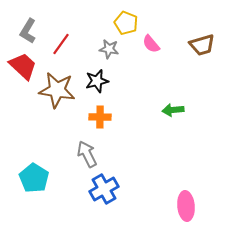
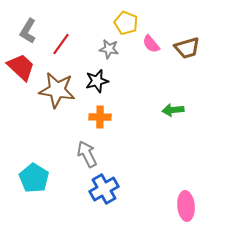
brown trapezoid: moved 15 px left, 3 px down
red trapezoid: moved 2 px left, 1 px down
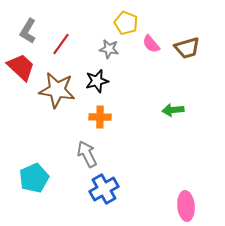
cyan pentagon: rotated 16 degrees clockwise
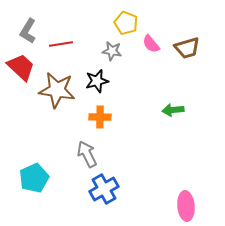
red line: rotated 45 degrees clockwise
gray star: moved 3 px right, 2 px down
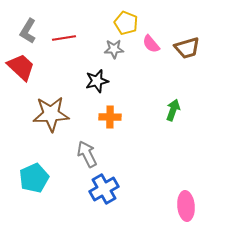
red line: moved 3 px right, 6 px up
gray star: moved 2 px right, 2 px up; rotated 12 degrees counterclockwise
brown star: moved 6 px left, 24 px down; rotated 12 degrees counterclockwise
green arrow: rotated 115 degrees clockwise
orange cross: moved 10 px right
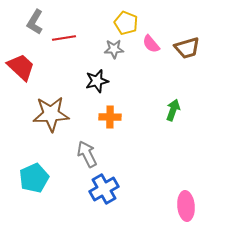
gray L-shape: moved 7 px right, 9 px up
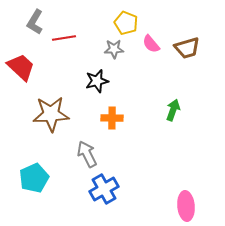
orange cross: moved 2 px right, 1 px down
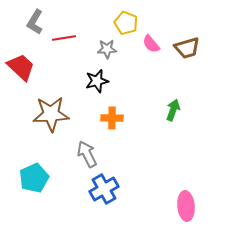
gray star: moved 7 px left
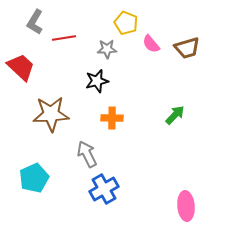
green arrow: moved 2 px right, 5 px down; rotated 25 degrees clockwise
